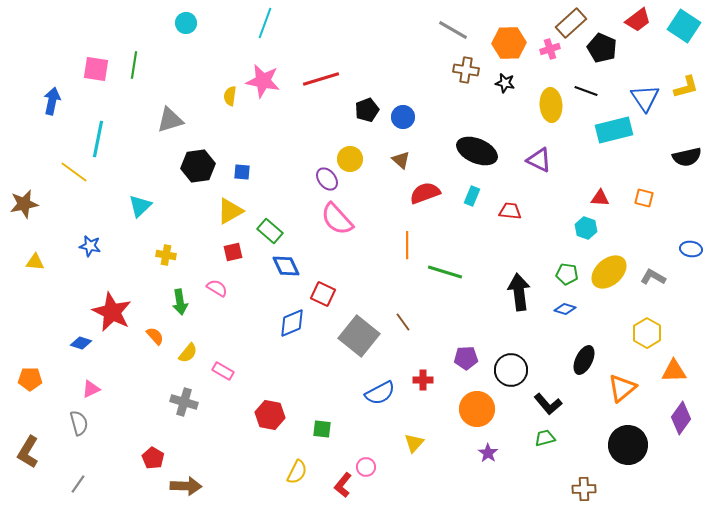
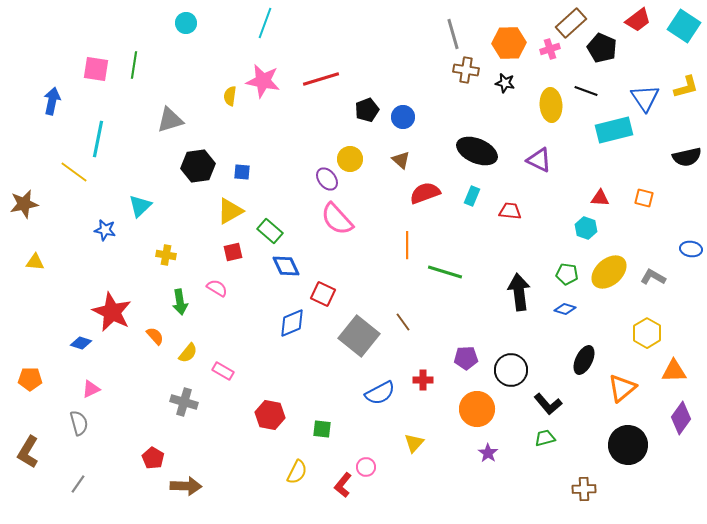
gray line at (453, 30): moved 4 px down; rotated 44 degrees clockwise
blue star at (90, 246): moved 15 px right, 16 px up
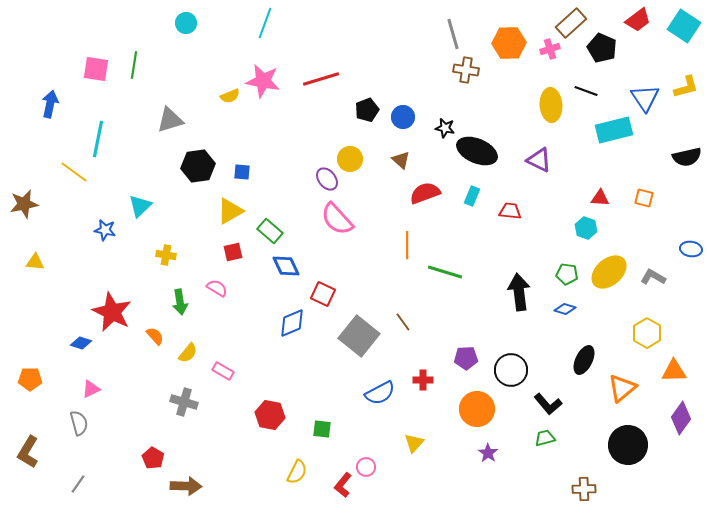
black star at (505, 83): moved 60 px left, 45 px down
yellow semicircle at (230, 96): rotated 120 degrees counterclockwise
blue arrow at (52, 101): moved 2 px left, 3 px down
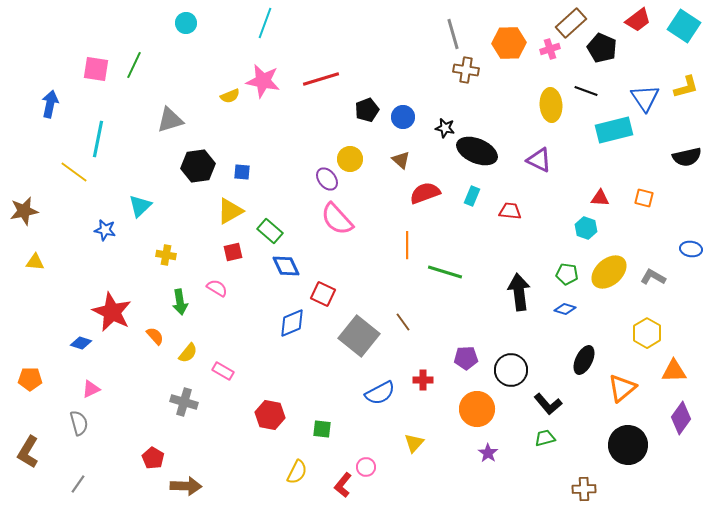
green line at (134, 65): rotated 16 degrees clockwise
brown star at (24, 204): moved 7 px down
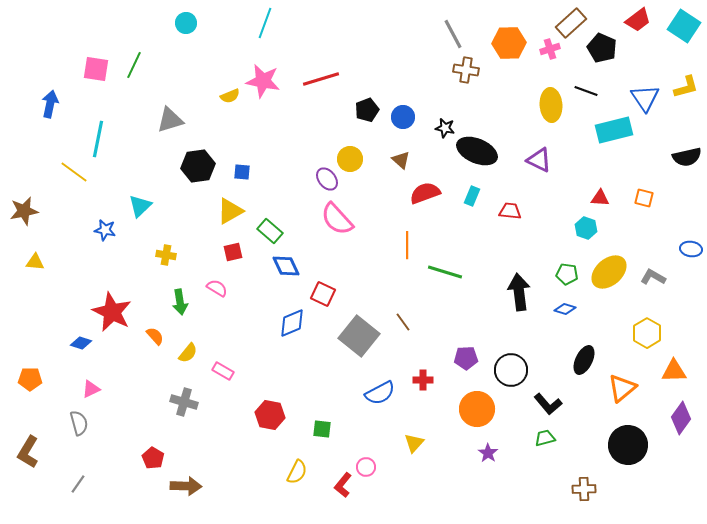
gray line at (453, 34): rotated 12 degrees counterclockwise
